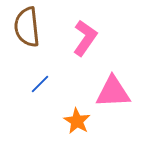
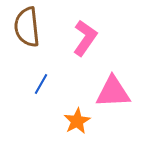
blue line: moved 1 px right; rotated 15 degrees counterclockwise
orange star: rotated 12 degrees clockwise
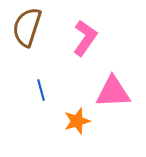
brown semicircle: rotated 24 degrees clockwise
blue line: moved 6 px down; rotated 45 degrees counterclockwise
orange star: rotated 12 degrees clockwise
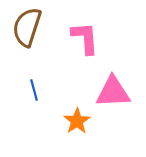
pink L-shape: rotated 39 degrees counterclockwise
blue line: moved 7 px left
orange star: rotated 16 degrees counterclockwise
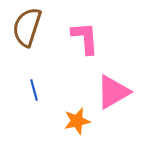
pink triangle: rotated 27 degrees counterclockwise
orange star: rotated 20 degrees clockwise
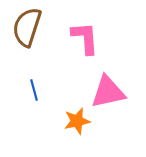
pink triangle: moved 5 px left; rotated 18 degrees clockwise
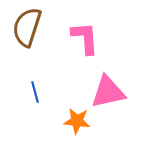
blue line: moved 1 px right, 2 px down
orange star: rotated 20 degrees clockwise
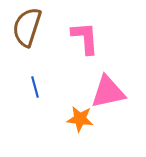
blue line: moved 5 px up
orange star: moved 3 px right, 2 px up
